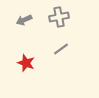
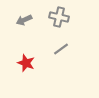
gray cross: rotated 24 degrees clockwise
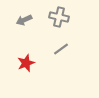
red star: rotated 30 degrees clockwise
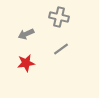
gray arrow: moved 2 px right, 14 px down
red star: rotated 12 degrees clockwise
